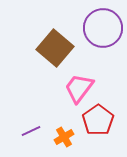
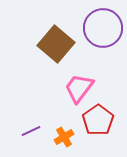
brown square: moved 1 px right, 4 px up
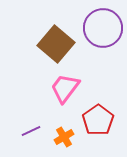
pink trapezoid: moved 14 px left
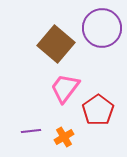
purple circle: moved 1 px left
red pentagon: moved 10 px up
purple line: rotated 18 degrees clockwise
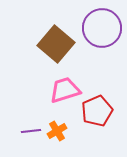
pink trapezoid: moved 2 px down; rotated 36 degrees clockwise
red pentagon: moved 1 px left, 1 px down; rotated 12 degrees clockwise
orange cross: moved 7 px left, 6 px up
